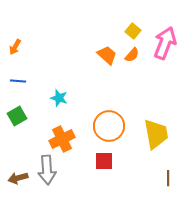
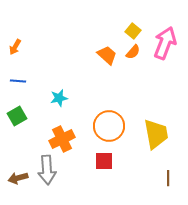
orange semicircle: moved 1 px right, 3 px up
cyan star: rotated 30 degrees counterclockwise
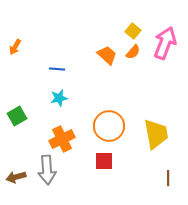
blue line: moved 39 px right, 12 px up
brown arrow: moved 2 px left, 1 px up
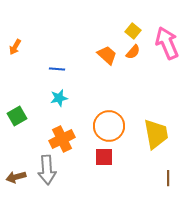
pink arrow: moved 2 px right; rotated 44 degrees counterclockwise
red square: moved 4 px up
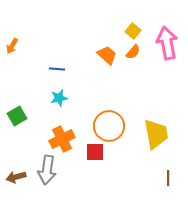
pink arrow: rotated 12 degrees clockwise
orange arrow: moved 3 px left, 1 px up
red square: moved 9 px left, 5 px up
gray arrow: rotated 12 degrees clockwise
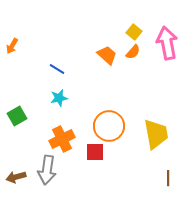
yellow square: moved 1 px right, 1 px down
blue line: rotated 28 degrees clockwise
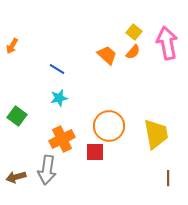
green square: rotated 24 degrees counterclockwise
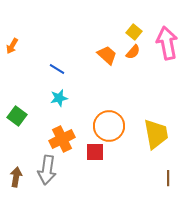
brown arrow: rotated 114 degrees clockwise
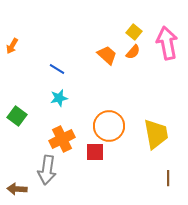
brown arrow: moved 1 px right, 12 px down; rotated 96 degrees counterclockwise
